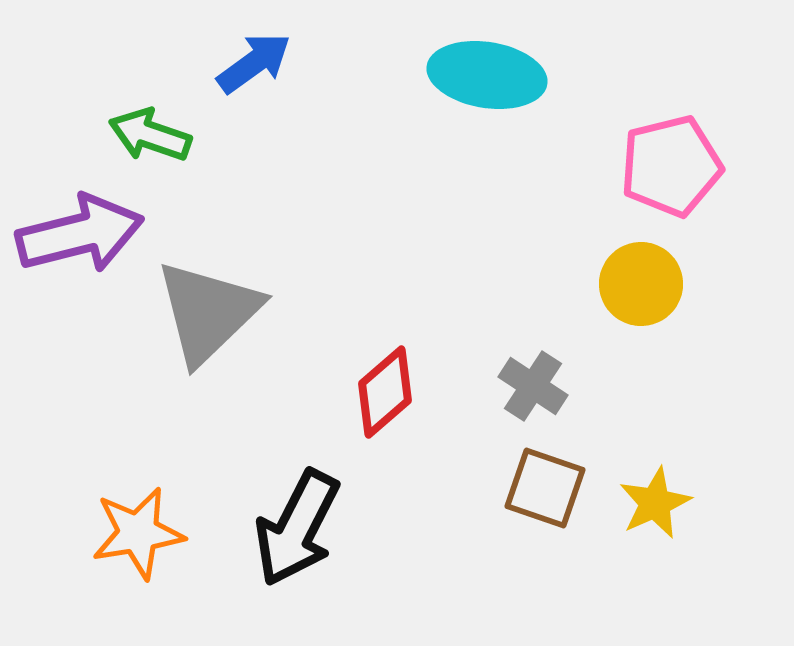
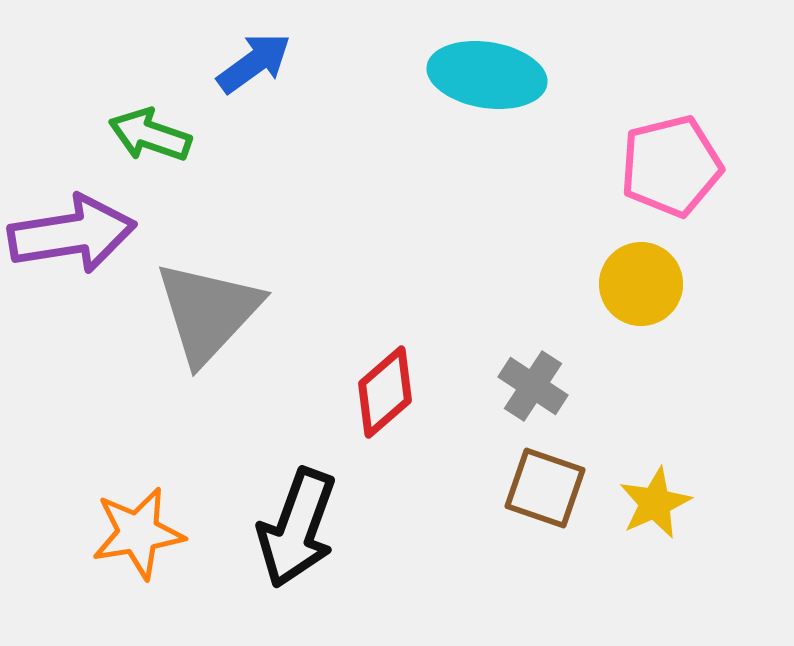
purple arrow: moved 8 px left; rotated 5 degrees clockwise
gray triangle: rotated 3 degrees counterclockwise
black arrow: rotated 7 degrees counterclockwise
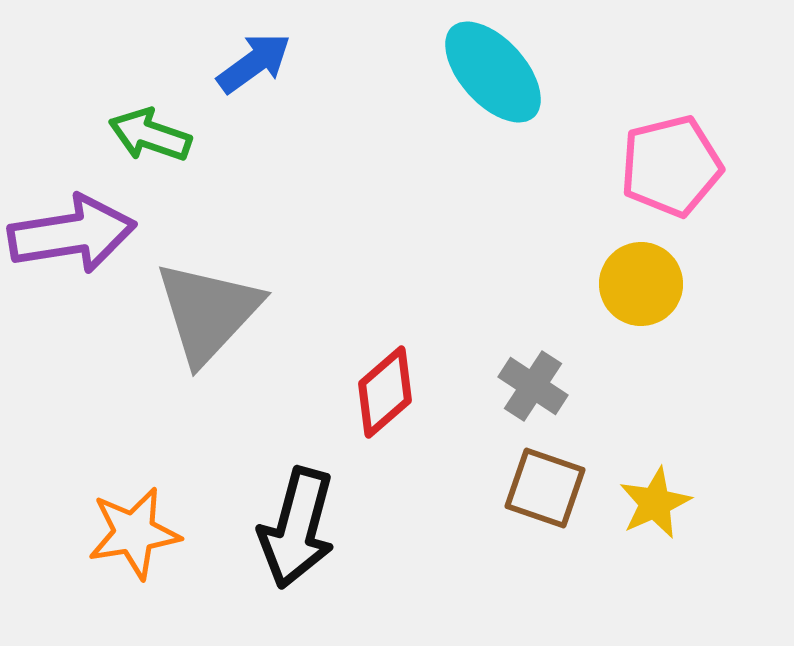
cyan ellipse: moved 6 px right, 3 px up; rotated 39 degrees clockwise
black arrow: rotated 5 degrees counterclockwise
orange star: moved 4 px left
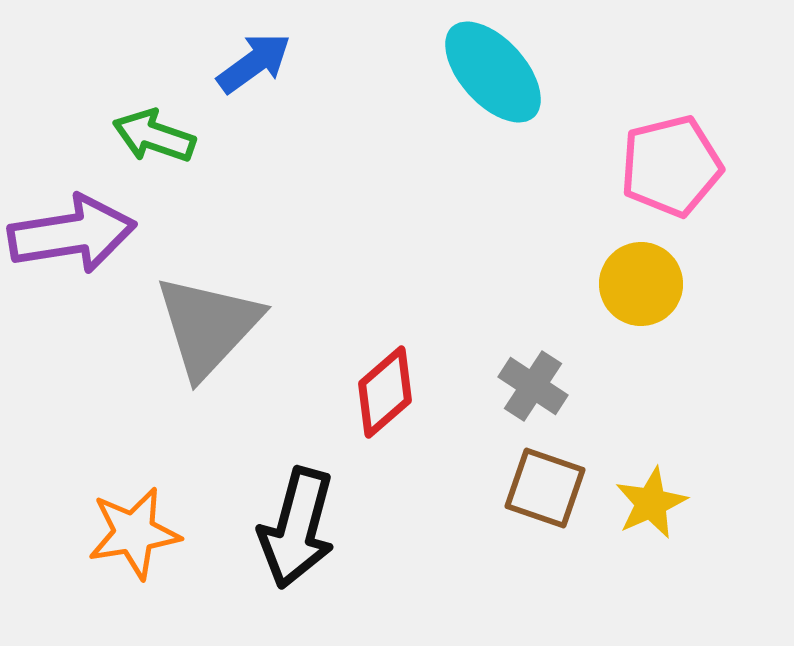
green arrow: moved 4 px right, 1 px down
gray triangle: moved 14 px down
yellow star: moved 4 px left
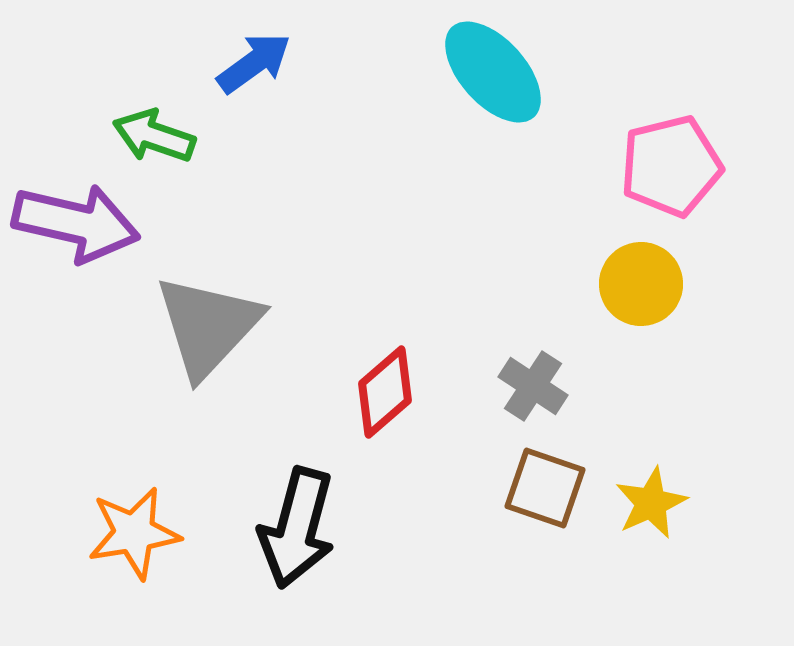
purple arrow: moved 4 px right, 11 px up; rotated 22 degrees clockwise
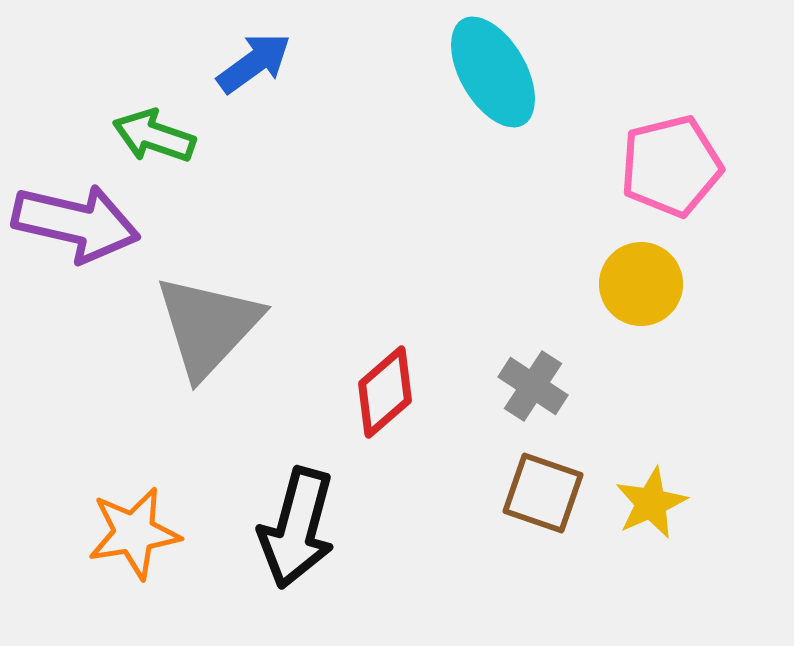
cyan ellipse: rotated 12 degrees clockwise
brown square: moved 2 px left, 5 px down
